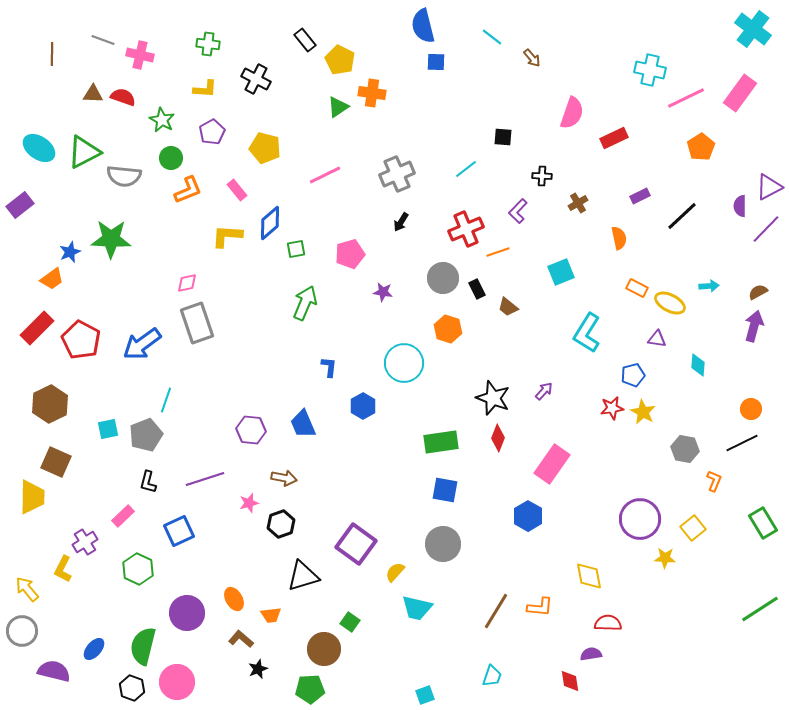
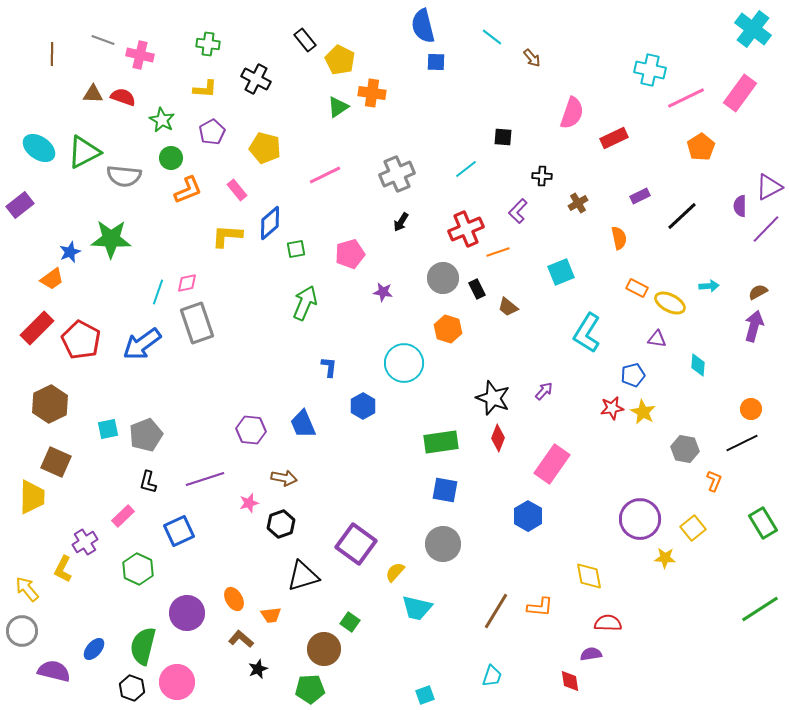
cyan line at (166, 400): moved 8 px left, 108 px up
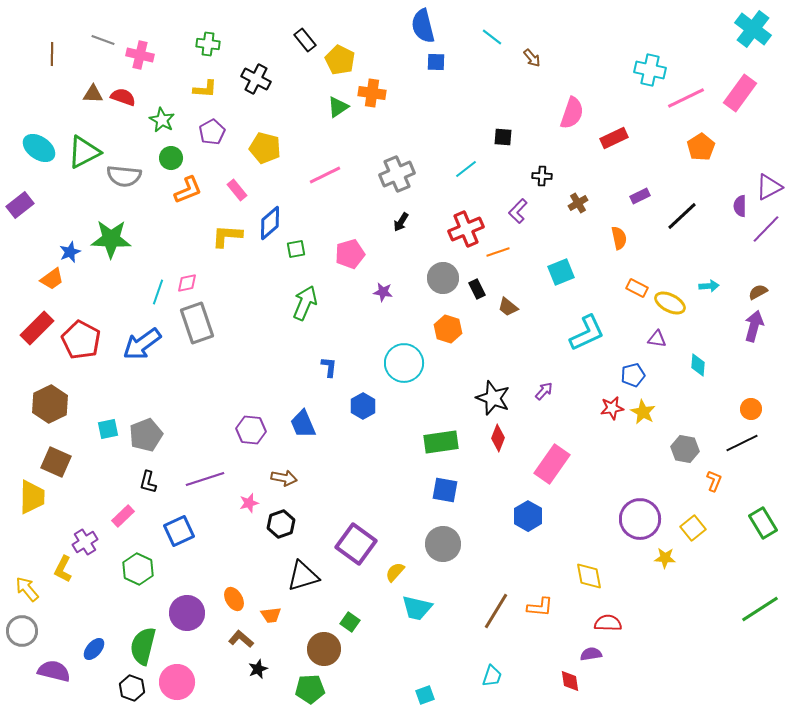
cyan L-shape at (587, 333): rotated 147 degrees counterclockwise
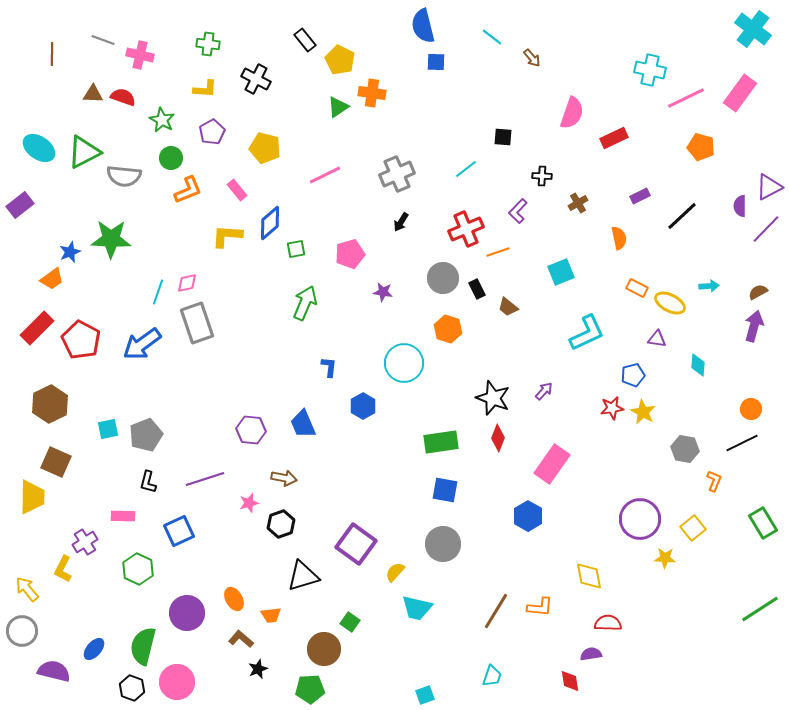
orange pentagon at (701, 147): rotated 24 degrees counterclockwise
pink rectangle at (123, 516): rotated 45 degrees clockwise
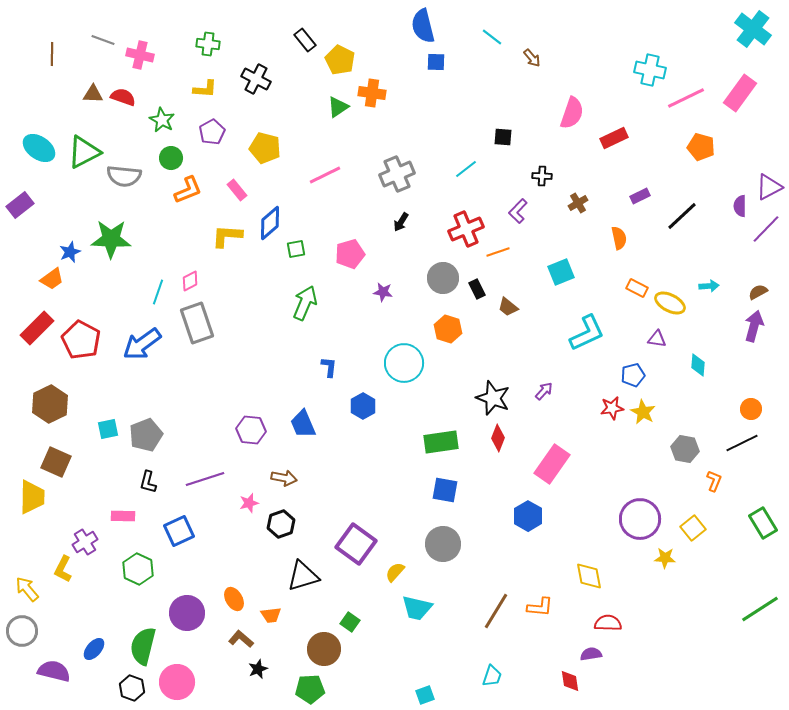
pink diamond at (187, 283): moved 3 px right, 2 px up; rotated 15 degrees counterclockwise
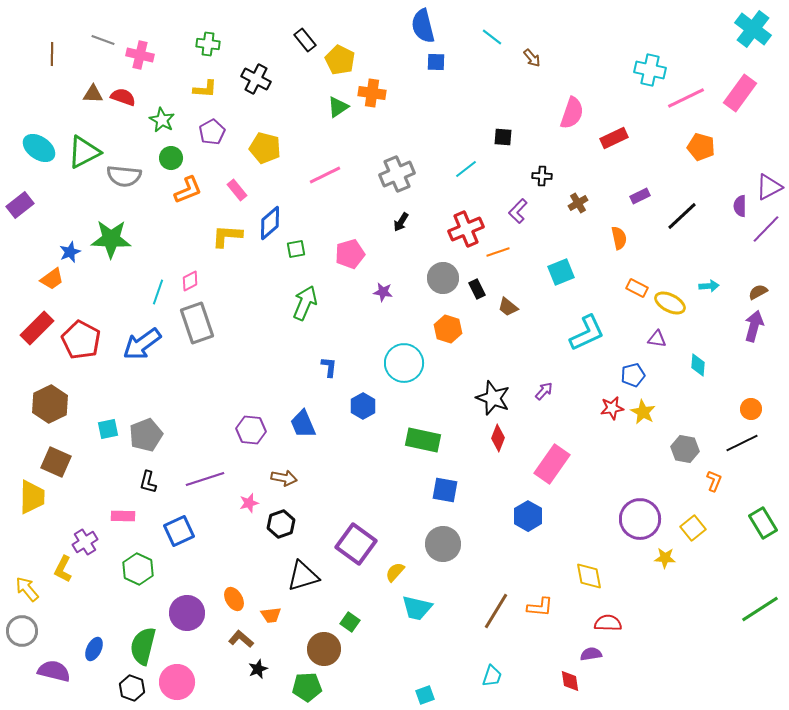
green rectangle at (441, 442): moved 18 px left, 2 px up; rotated 20 degrees clockwise
blue ellipse at (94, 649): rotated 15 degrees counterclockwise
green pentagon at (310, 689): moved 3 px left, 2 px up
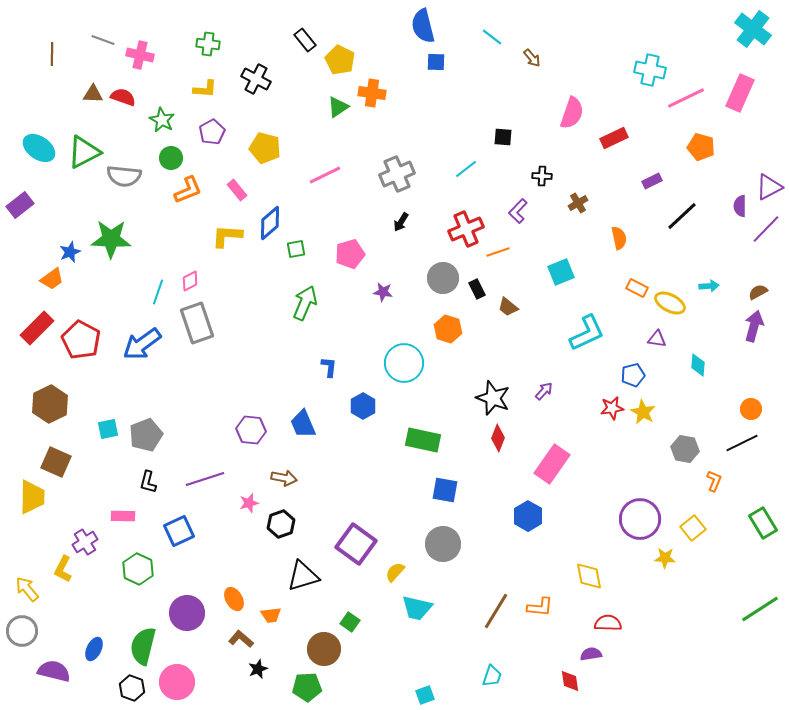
pink rectangle at (740, 93): rotated 12 degrees counterclockwise
purple rectangle at (640, 196): moved 12 px right, 15 px up
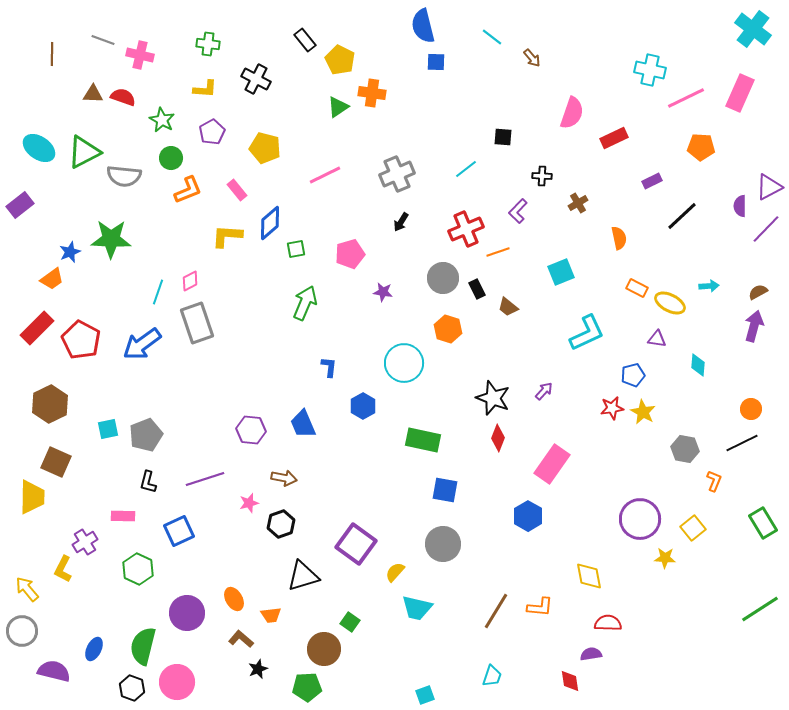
orange pentagon at (701, 147): rotated 12 degrees counterclockwise
